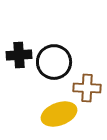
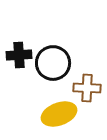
black circle: moved 1 px left, 1 px down
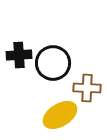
yellow ellipse: moved 1 px right, 1 px down; rotated 12 degrees counterclockwise
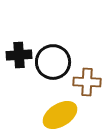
black circle: moved 1 px up
brown cross: moved 6 px up
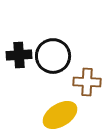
black circle: moved 6 px up
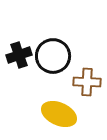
black cross: rotated 15 degrees counterclockwise
yellow ellipse: moved 1 px left, 1 px up; rotated 56 degrees clockwise
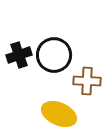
black circle: moved 1 px right, 1 px up
brown cross: moved 1 px up
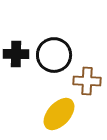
black cross: moved 3 px left, 1 px up; rotated 20 degrees clockwise
yellow ellipse: rotated 72 degrees counterclockwise
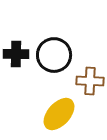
brown cross: moved 3 px right
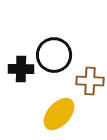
black cross: moved 5 px right, 15 px down
